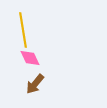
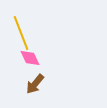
yellow line: moved 2 px left, 3 px down; rotated 12 degrees counterclockwise
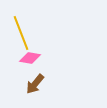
pink diamond: rotated 55 degrees counterclockwise
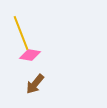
pink diamond: moved 3 px up
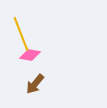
yellow line: moved 1 px down
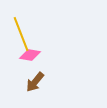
brown arrow: moved 2 px up
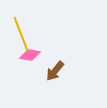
brown arrow: moved 20 px right, 11 px up
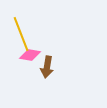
brown arrow: moved 8 px left, 4 px up; rotated 30 degrees counterclockwise
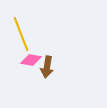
pink diamond: moved 1 px right, 5 px down
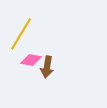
yellow line: rotated 52 degrees clockwise
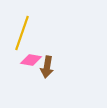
yellow line: moved 1 px right, 1 px up; rotated 12 degrees counterclockwise
